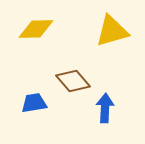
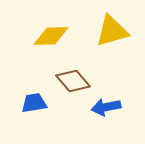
yellow diamond: moved 15 px right, 7 px down
blue arrow: moved 1 px right, 1 px up; rotated 104 degrees counterclockwise
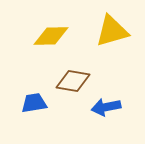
brown diamond: rotated 40 degrees counterclockwise
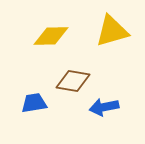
blue arrow: moved 2 px left
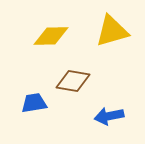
blue arrow: moved 5 px right, 9 px down
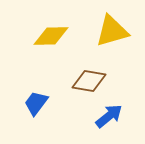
brown diamond: moved 16 px right
blue trapezoid: moved 2 px right; rotated 44 degrees counterclockwise
blue arrow: rotated 152 degrees clockwise
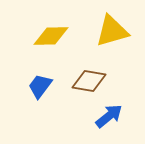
blue trapezoid: moved 4 px right, 17 px up
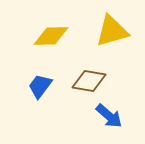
blue arrow: rotated 80 degrees clockwise
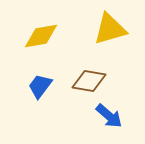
yellow triangle: moved 2 px left, 2 px up
yellow diamond: moved 10 px left; rotated 9 degrees counterclockwise
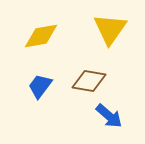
yellow triangle: rotated 39 degrees counterclockwise
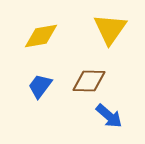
brown diamond: rotated 8 degrees counterclockwise
